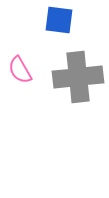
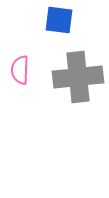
pink semicircle: rotated 32 degrees clockwise
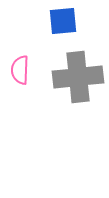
blue square: moved 4 px right, 1 px down; rotated 12 degrees counterclockwise
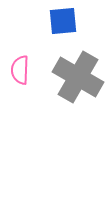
gray cross: rotated 36 degrees clockwise
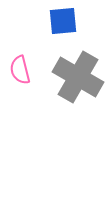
pink semicircle: rotated 16 degrees counterclockwise
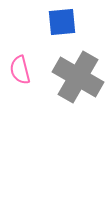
blue square: moved 1 px left, 1 px down
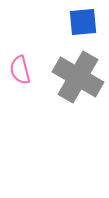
blue square: moved 21 px right
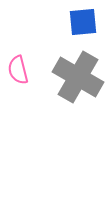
pink semicircle: moved 2 px left
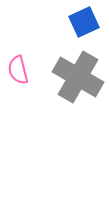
blue square: moved 1 px right; rotated 20 degrees counterclockwise
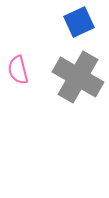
blue square: moved 5 px left
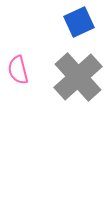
gray cross: rotated 18 degrees clockwise
